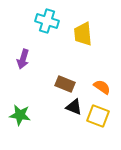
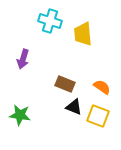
cyan cross: moved 3 px right
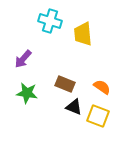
purple arrow: rotated 24 degrees clockwise
green star: moved 7 px right, 22 px up
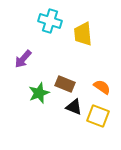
green star: moved 12 px right; rotated 30 degrees counterclockwise
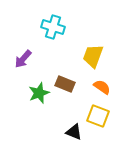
cyan cross: moved 3 px right, 6 px down
yellow trapezoid: moved 10 px right, 22 px down; rotated 25 degrees clockwise
black triangle: moved 25 px down
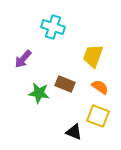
orange semicircle: moved 2 px left
green star: rotated 30 degrees clockwise
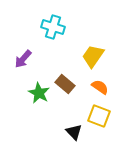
yellow trapezoid: rotated 15 degrees clockwise
brown rectangle: rotated 18 degrees clockwise
green star: rotated 20 degrees clockwise
yellow square: moved 1 px right
black triangle: rotated 24 degrees clockwise
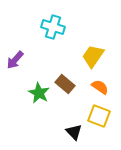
purple arrow: moved 8 px left, 1 px down
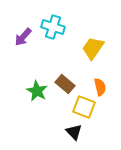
yellow trapezoid: moved 8 px up
purple arrow: moved 8 px right, 23 px up
orange semicircle: rotated 42 degrees clockwise
green star: moved 2 px left, 2 px up
yellow square: moved 15 px left, 9 px up
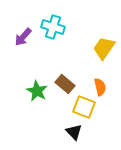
yellow trapezoid: moved 11 px right
